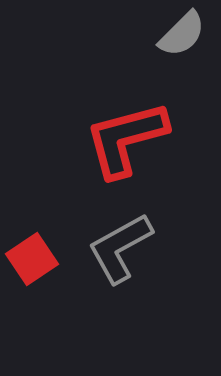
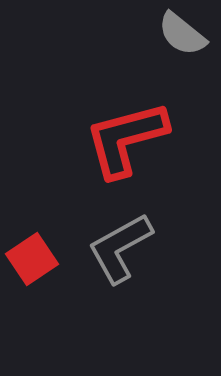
gray semicircle: rotated 84 degrees clockwise
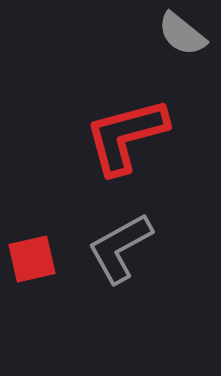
red L-shape: moved 3 px up
red square: rotated 21 degrees clockwise
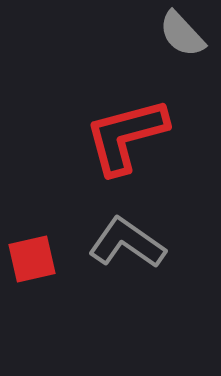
gray semicircle: rotated 8 degrees clockwise
gray L-shape: moved 7 px right, 5 px up; rotated 64 degrees clockwise
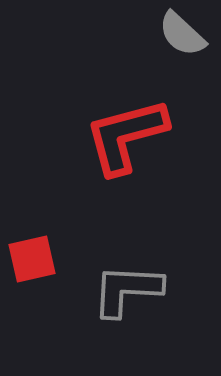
gray semicircle: rotated 4 degrees counterclockwise
gray L-shape: moved 47 px down; rotated 32 degrees counterclockwise
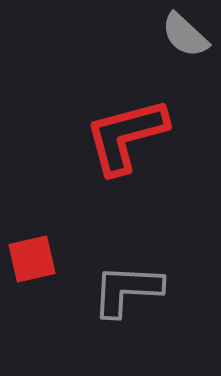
gray semicircle: moved 3 px right, 1 px down
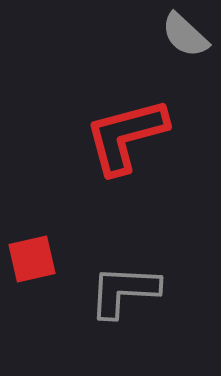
gray L-shape: moved 3 px left, 1 px down
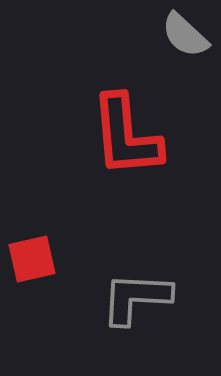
red L-shape: rotated 80 degrees counterclockwise
gray L-shape: moved 12 px right, 7 px down
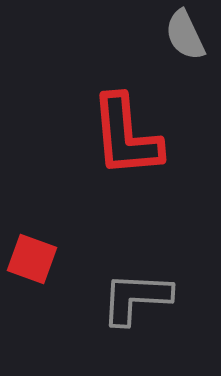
gray semicircle: rotated 22 degrees clockwise
red square: rotated 33 degrees clockwise
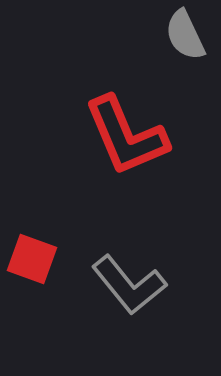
red L-shape: rotated 18 degrees counterclockwise
gray L-shape: moved 7 px left, 13 px up; rotated 132 degrees counterclockwise
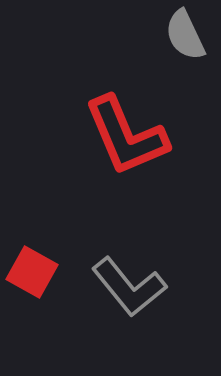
red square: moved 13 px down; rotated 9 degrees clockwise
gray L-shape: moved 2 px down
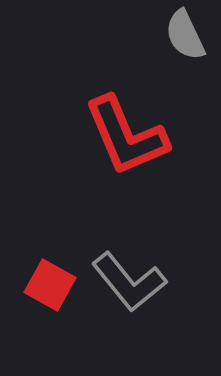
red square: moved 18 px right, 13 px down
gray L-shape: moved 5 px up
